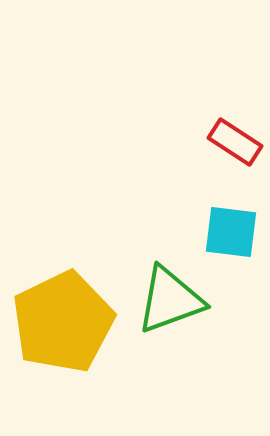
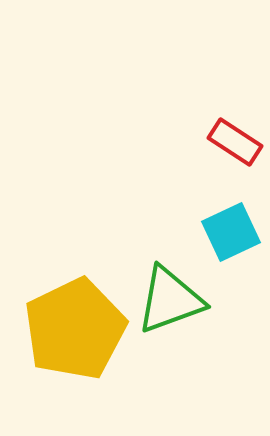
cyan square: rotated 32 degrees counterclockwise
yellow pentagon: moved 12 px right, 7 px down
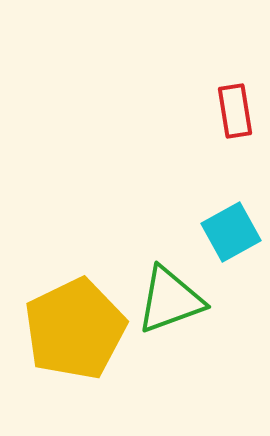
red rectangle: moved 31 px up; rotated 48 degrees clockwise
cyan square: rotated 4 degrees counterclockwise
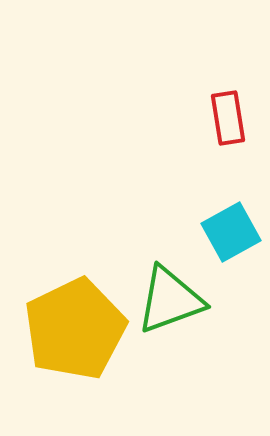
red rectangle: moved 7 px left, 7 px down
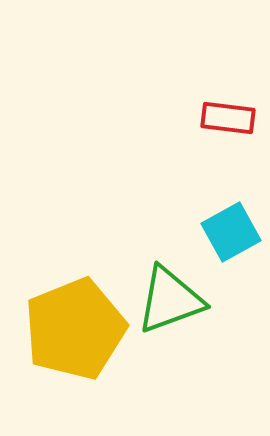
red rectangle: rotated 74 degrees counterclockwise
yellow pentagon: rotated 4 degrees clockwise
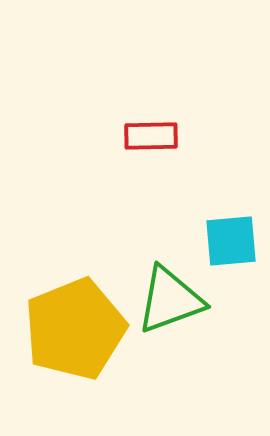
red rectangle: moved 77 px left, 18 px down; rotated 8 degrees counterclockwise
cyan square: moved 9 px down; rotated 24 degrees clockwise
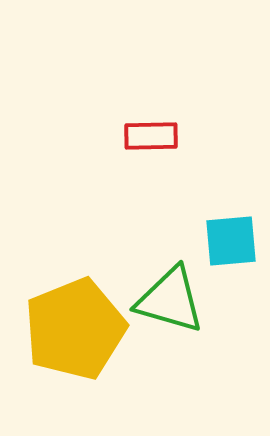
green triangle: rotated 36 degrees clockwise
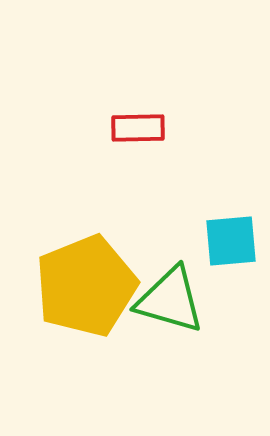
red rectangle: moved 13 px left, 8 px up
yellow pentagon: moved 11 px right, 43 px up
